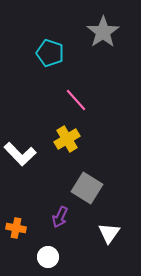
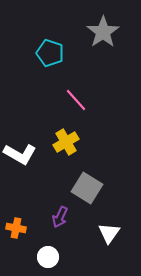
yellow cross: moved 1 px left, 3 px down
white L-shape: rotated 16 degrees counterclockwise
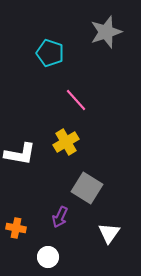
gray star: moved 3 px right; rotated 16 degrees clockwise
white L-shape: rotated 20 degrees counterclockwise
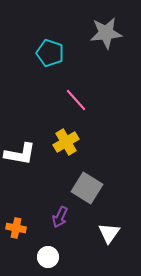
gray star: moved 1 px down; rotated 12 degrees clockwise
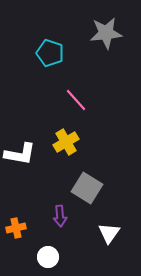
purple arrow: moved 1 px up; rotated 30 degrees counterclockwise
orange cross: rotated 24 degrees counterclockwise
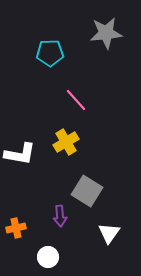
cyan pentagon: rotated 20 degrees counterclockwise
gray square: moved 3 px down
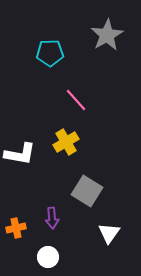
gray star: moved 1 px right, 2 px down; rotated 24 degrees counterclockwise
purple arrow: moved 8 px left, 2 px down
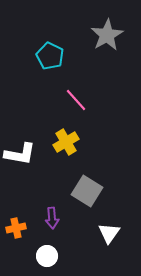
cyan pentagon: moved 3 px down; rotated 28 degrees clockwise
white circle: moved 1 px left, 1 px up
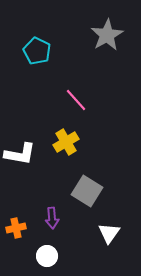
cyan pentagon: moved 13 px left, 5 px up
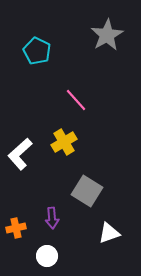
yellow cross: moved 2 px left
white L-shape: rotated 128 degrees clockwise
white triangle: rotated 35 degrees clockwise
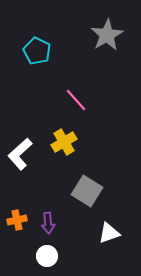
purple arrow: moved 4 px left, 5 px down
orange cross: moved 1 px right, 8 px up
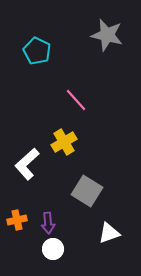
gray star: rotated 28 degrees counterclockwise
white L-shape: moved 7 px right, 10 px down
white circle: moved 6 px right, 7 px up
